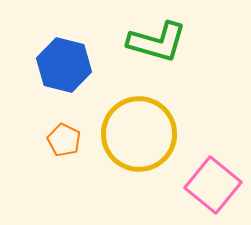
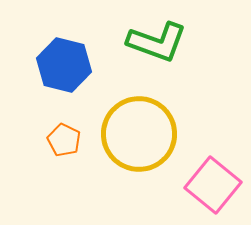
green L-shape: rotated 4 degrees clockwise
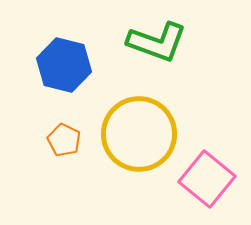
pink square: moved 6 px left, 6 px up
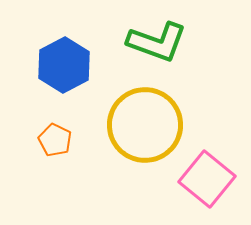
blue hexagon: rotated 18 degrees clockwise
yellow circle: moved 6 px right, 9 px up
orange pentagon: moved 9 px left
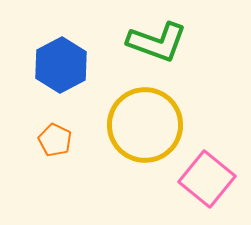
blue hexagon: moved 3 px left
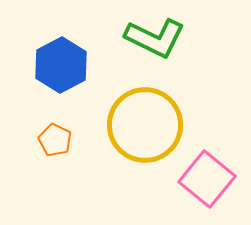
green L-shape: moved 2 px left, 4 px up; rotated 6 degrees clockwise
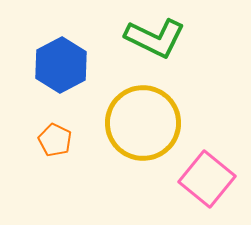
yellow circle: moved 2 px left, 2 px up
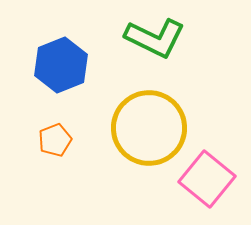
blue hexagon: rotated 6 degrees clockwise
yellow circle: moved 6 px right, 5 px down
orange pentagon: rotated 24 degrees clockwise
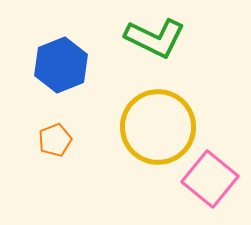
yellow circle: moved 9 px right, 1 px up
pink square: moved 3 px right
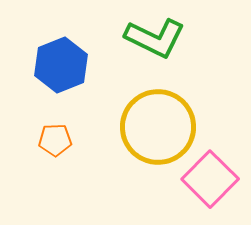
orange pentagon: rotated 20 degrees clockwise
pink square: rotated 6 degrees clockwise
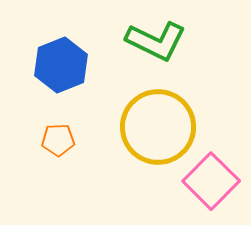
green L-shape: moved 1 px right, 3 px down
orange pentagon: moved 3 px right
pink square: moved 1 px right, 2 px down
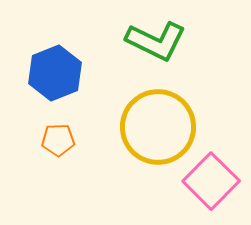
blue hexagon: moved 6 px left, 8 px down
